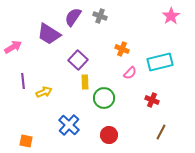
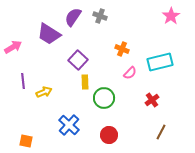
red cross: rotated 32 degrees clockwise
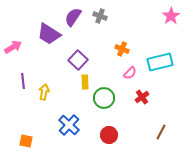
yellow arrow: rotated 56 degrees counterclockwise
red cross: moved 10 px left, 3 px up
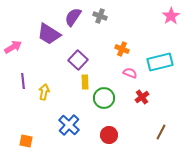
pink semicircle: rotated 112 degrees counterclockwise
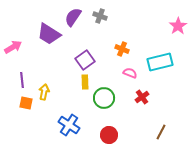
pink star: moved 7 px right, 10 px down
purple square: moved 7 px right; rotated 12 degrees clockwise
purple line: moved 1 px left, 1 px up
blue cross: rotated 10 degrees counterclockwise
orange square: moved 38 px up
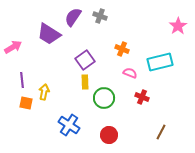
red cross: rotated 32 degrees counterclockwise
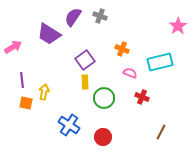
red circle: moved 6 px left, 2 px down
